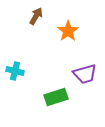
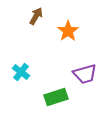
cyan cross: moved 6 px right, 1 px down; rotated 24 degrees clockwise
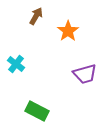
cyan cross: moved 5 px left, 8 px up
green rectangle: moved 19 px left, 14 px down; rotated 45 degrees clockwise
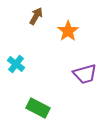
green rectangle: moved 1 px right, 3 px up
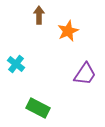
brown arrow: moved 3 px right, 1 px up; rotated 30 degrees counterclockwise
orange star: rotated 10 degrees clockwise
purple trapezoid: rotated 40 degrees counterclockwise
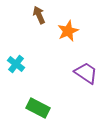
brown arrow: rotated 24 degrees counterclockwise
purple trapezoid: moved 1 px right, 1 px up; rotated 90 degrees counterclockwise
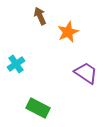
brown arrow: moved 1 px right, 1 px down
orange star: moved 1 px down
cyan cross: rotated 18 degrees clockwise
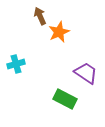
orange star: moved 9 px left
cyan cross: rotated 18 degrees clockwise
green rectangle: moved 27 px right, 9 px up
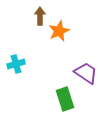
brown arrow: rotated 24 degrees clockwise
orange star: moved 1 px up
green rectangle: rotated 45 degrees clockwise
